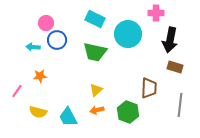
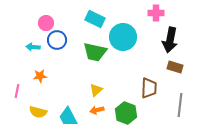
cyan circle: moved 5 px left, 3 px down
pink line: rotated 24 degrees counterclockwise
green hexagon: moved 2 px left, 1 px down
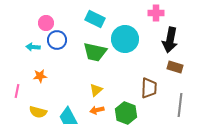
cyan circle: moved 2 px right, 2 px down
